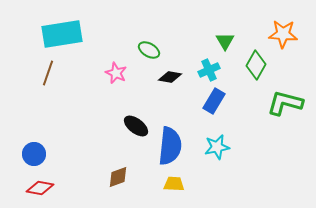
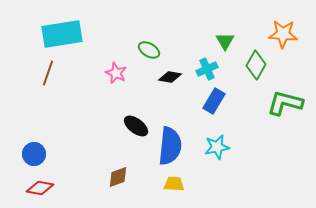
cyan cross: moved 2 px left, 1 px up
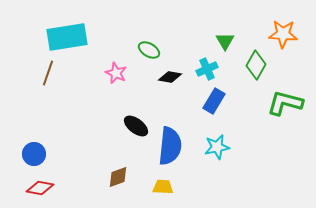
cyan rectangle: moved 5 px right, 3 px down
yellow trapezoid: moved 11 px left, 3 px down
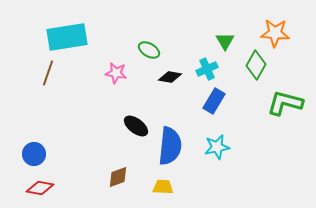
orange star: moved 8 px left, 1 px up
pink star: rotated 15 degrees counterclockwise
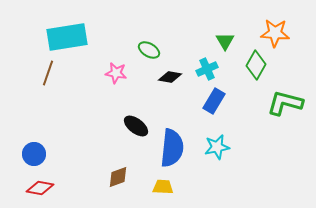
blue semicircle: moved 2 px right, 2 px down
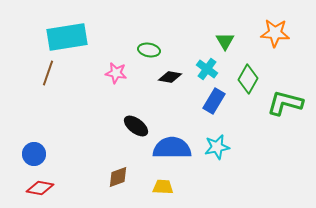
green ellipse: rotated 20 degrees counterclockwise
green diamond: moved 8 px left, 14 px down
cyan cross: rotated 30 degrees counterclockwise
blue semicircle: rotated 96 degrees counterclockwise
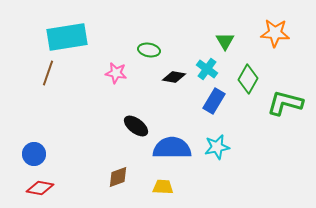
black diamond: moved 4 px right
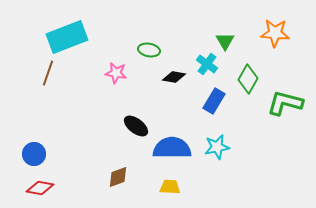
cyan rectangle: rotated 12 degrees counterclockwise
cyan cross: moved 5 px up
yellow trapezoid: moved 7 px right
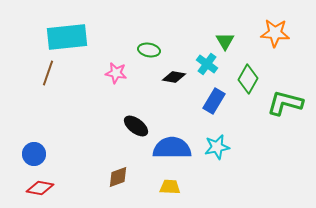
cyan rectangle: rotated 15 degrees clockwise
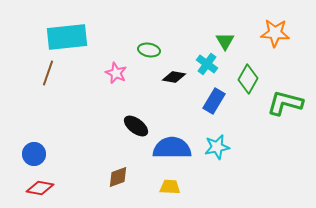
pink star: rotated 15 degrees clockwise
